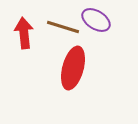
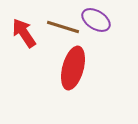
red arrow: rotated 28 degrees counterclockwise
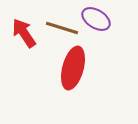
purple ellipse: moved 1 px up
brown line: moved 1 px left, 1 px down
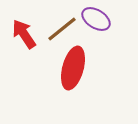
brown line: moved 1 px down; rotated 56 degrees counterclockwise
red arrow: moved 1 px down
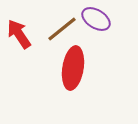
red arrow: moved 5 px left
red ellipse: rotated 6 degrees counterclockwise
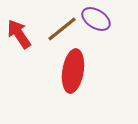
red ellipse: moved 3 px down
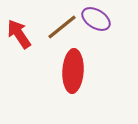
brown line: moved 2 px up
red ellipse: rotated 6 degrees counterclockwise
